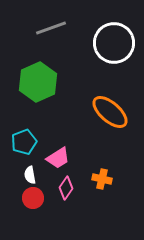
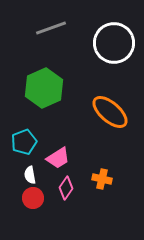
green hexagon: moved 6 px right, 6 px down
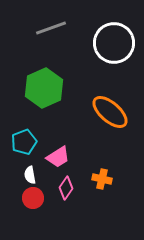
pink trapezoid: moved 1 px up
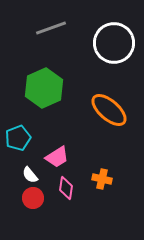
orange ellipse: moved 1 px left, 2 px up
cyan pentagon: moved 6 px left, 4 px up
pink trapezoid: moved 1 px left
white semicircle: rotated 30 degrees counterclockwise
pink diamond: rotated 25 degrees counterclockwise
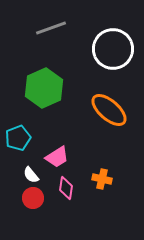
white circle: moved 1 px left, 6 px down
white semicircle: moved 1 px right
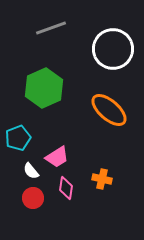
white semicircle: moved 4 px up
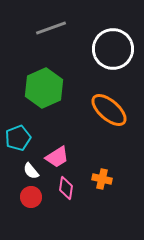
red circle: moved 2 px left, 1 px up
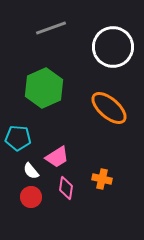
white circle: moved 2 px up
orange ellipse: moved 2 px up
cyan pentagon: rotated 25 degrees clockwise
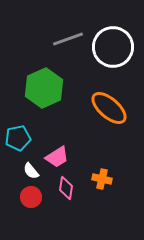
gray line: moved 17 px right, 11 px down
cyan pentagon: rotated 15 degrees counterclockwise
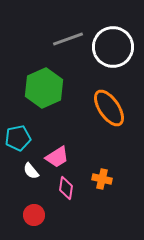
orange ellipse: rotated 15 degrees clockwise
red circle: moved 3 px right, 18 px down
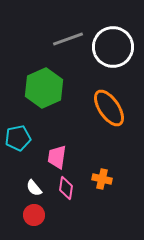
pink trapezoid: rotated 130 degrees clockwise
white semicircle: moved 3 px right, 17 px down
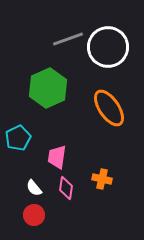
white circle: moved 5 px left
green hexagon: moved 4 px right
cyan pentagon: rotated 15 degrees counterclockwise
